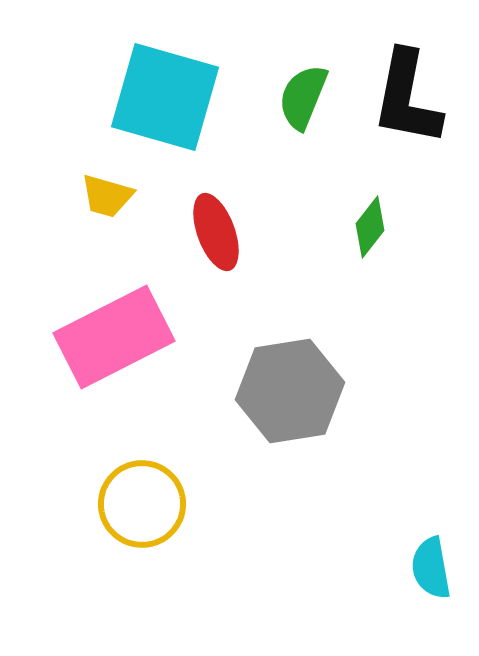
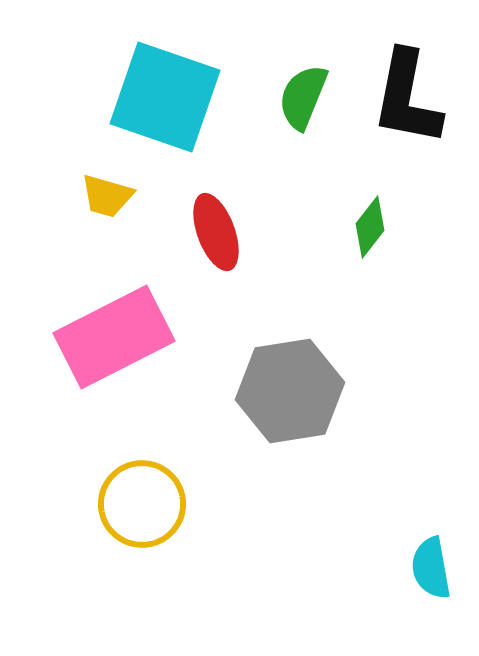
cyan square: rotated 3 degrees clockwise
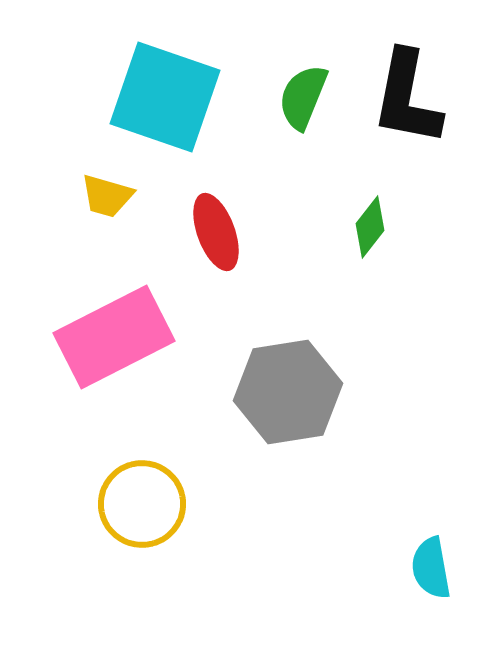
gray hexagon: moved 2 px left, 1 px down
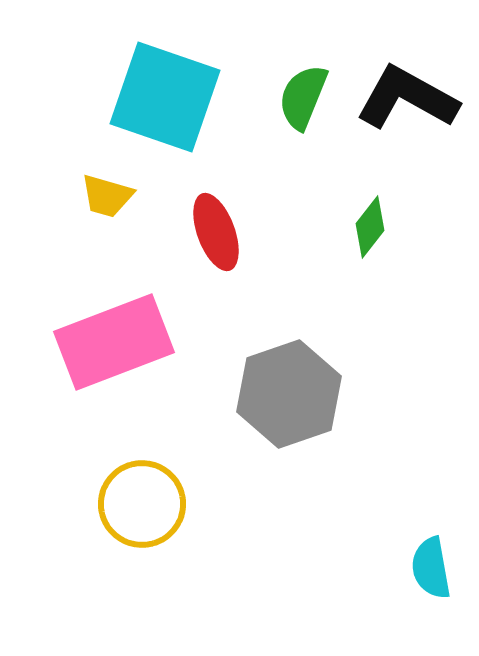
black L-shape: rotated 108 degrees clockwise
pink rectangle: moved 5 px down; rotated 6 degrees clockwise
gray hexagon: moved 1 px right, 2 px down; rotated 10 degrees counterclockwise
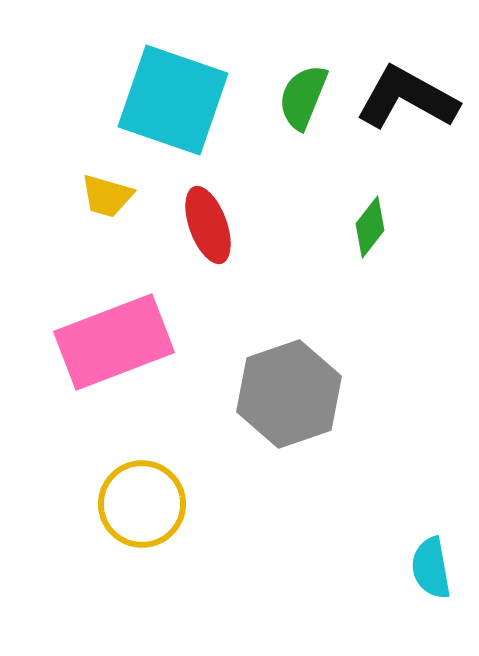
cyan square: moved 8 px right, 3 px down
red ellipse: moved 8 px left, 7 px up
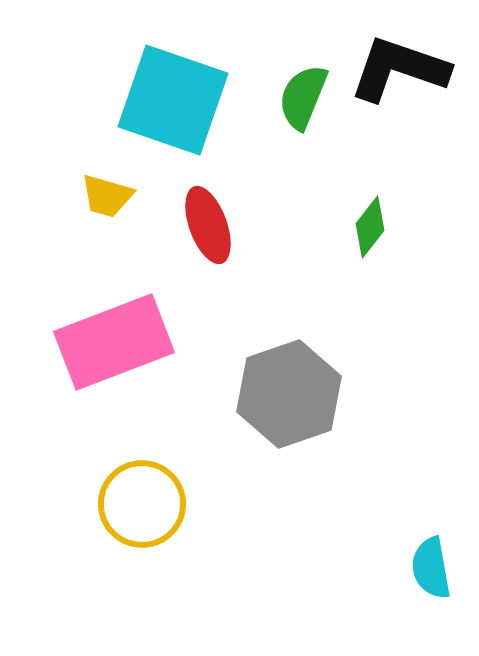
black L-shape: moved 8 px left, 29 px up; rotated 10 degrees counterclockwise
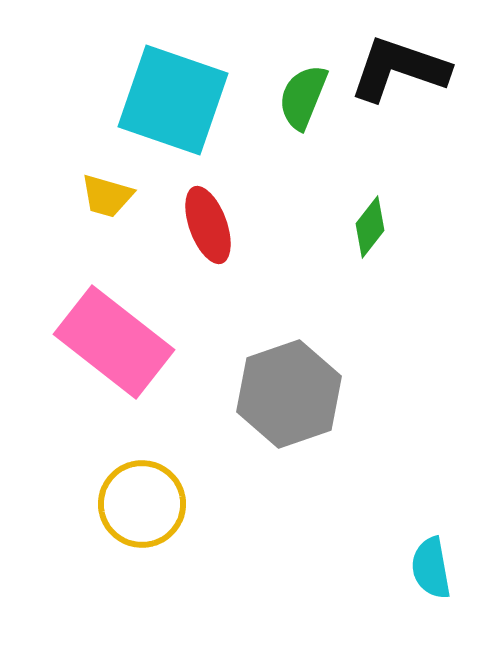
pink rectangle: rotated 59 degrees clockwise
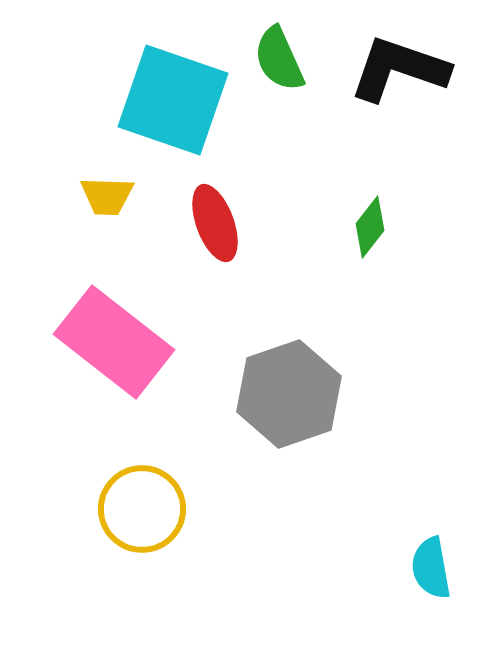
green semicircle: moved 24 px left, 38 px up; rotated 46 degrees counterclockwise
yellow trapezoid: rotated 14 degrees counterclockwise
red ellipse: moved 7 px right, 2 px up
yellow circle: moved 5 px down
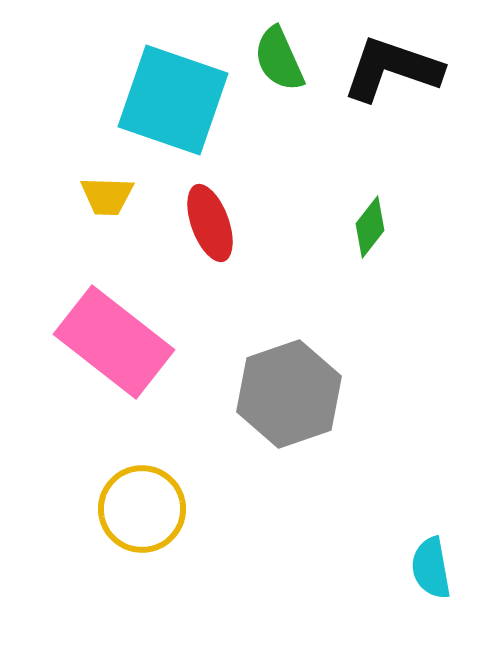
black L-shape: moved 7 px left
red ellipse: moved 5 px left
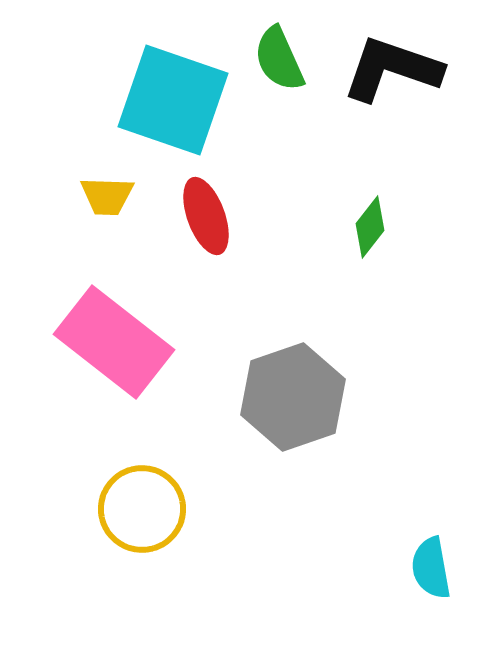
red ellipse: moved 4 px left, 7 px up
gray hexagon: moved 4 px right, 3 px down
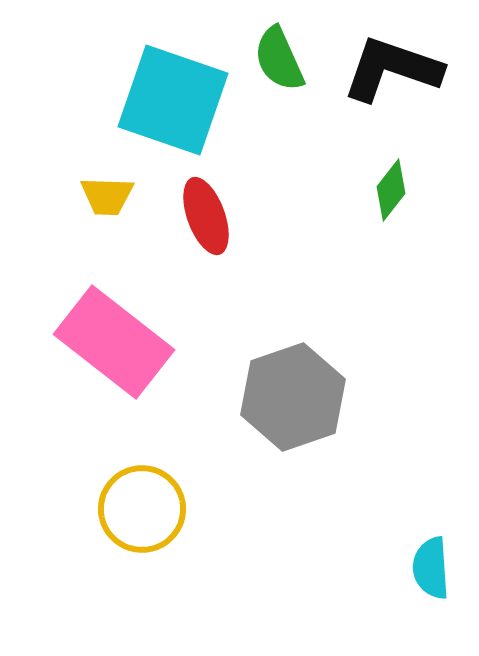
green diamond: moved 21 px right, 37 px up
cyan semicircle: rotated 6 degrees clockwise
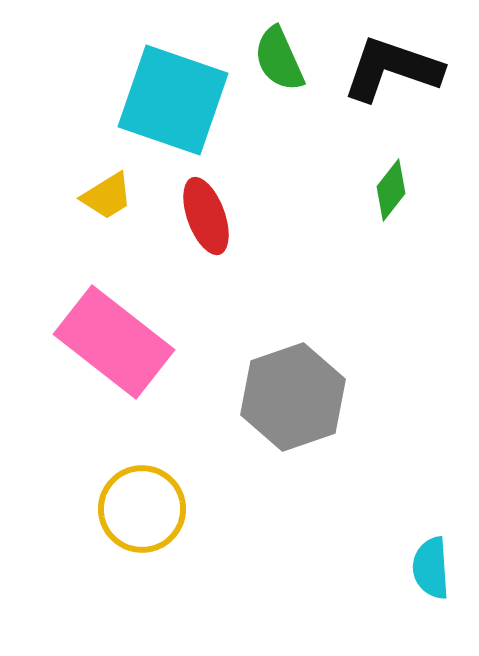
yellow trapezoid: rotated 34 degrees counterclockwise
